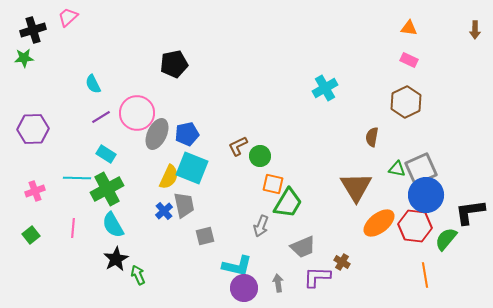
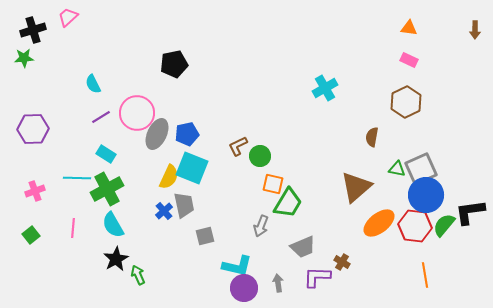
brown triangle at (356, 187): rotated 20 degrees clockwise
green semicircle at (446, 239): moved 2 px left, 14 px up
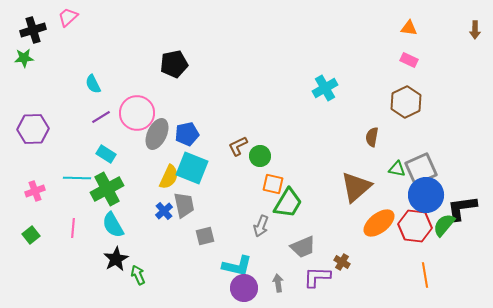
black L-shape at (470, 212): moved 8 px left, 4 px up
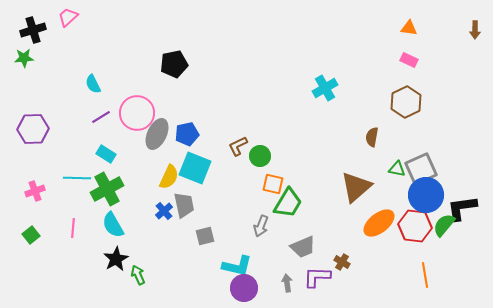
cyan square at (192, 168): moved 3 px right
gray arrow at (278, 283): moved 9 px right
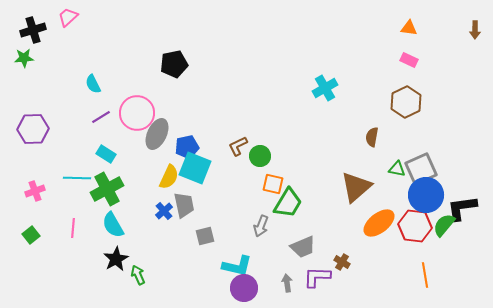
blue pentagon at (187, 134): moved 13 px down
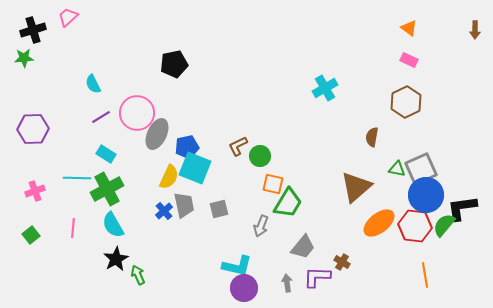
orange triangle at (409, 28): rotated 30 degrees clockwise
gray square at (205, 236): moved 14 px right, 27 px up
gray trapezoid at (303, 247): rotated 28 degrees counterclockwise
